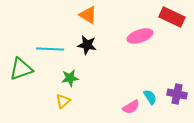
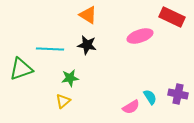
purple cross: moved 1 px right
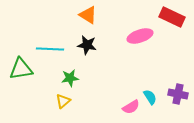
green triangle: rotated 10 degrees clockwise
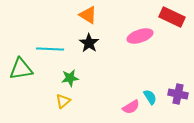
black star: moved 2 px right, 2 px up; rotated 24 degrees clockwise
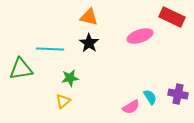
orange triangle: moved 1 px right, 2 px down; rotated 18 degrees counterclockwise
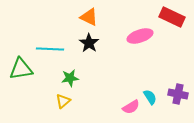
orange triangle: rotated 12 degrees clockwise
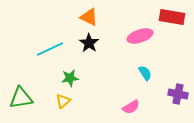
red rectangle: rotated 15 degrees counterclockwise
cyan line: rotated 28 degrees counterclockwise
green triangle: moved 29 px down
cyan semicircle: moved 5 px left, 24 px up
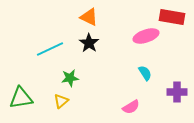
pink ellipse: moved 6 px right
purple cross: moved 1 px left, 2 px up; rotated 12 degrees counterclockwise
yellow triangle: moved 2 px left
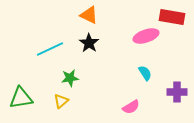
orange triangle: moved 2 px up
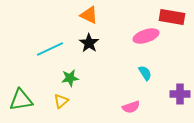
purple cross: moved 3 px right, 2 px down
green triangle: moved 2 px down
pink semicircle: rotated 12 degrees clockwise
